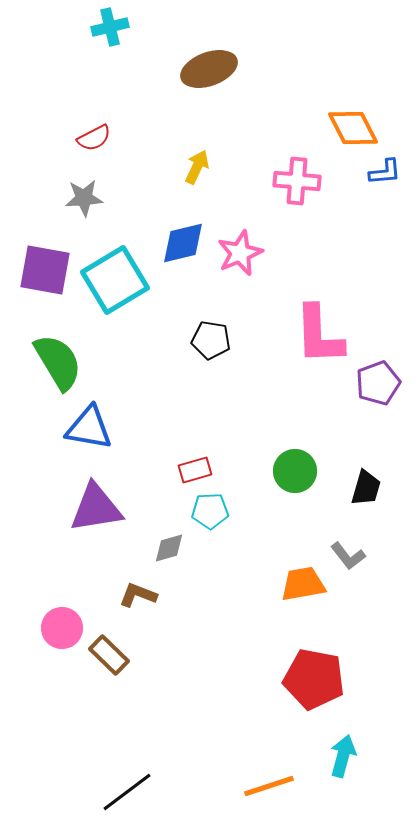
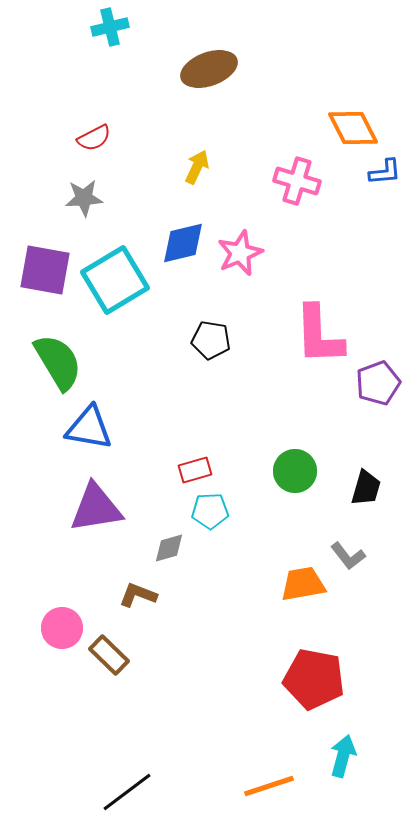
pink cross: rotated 12 degrees clockwise
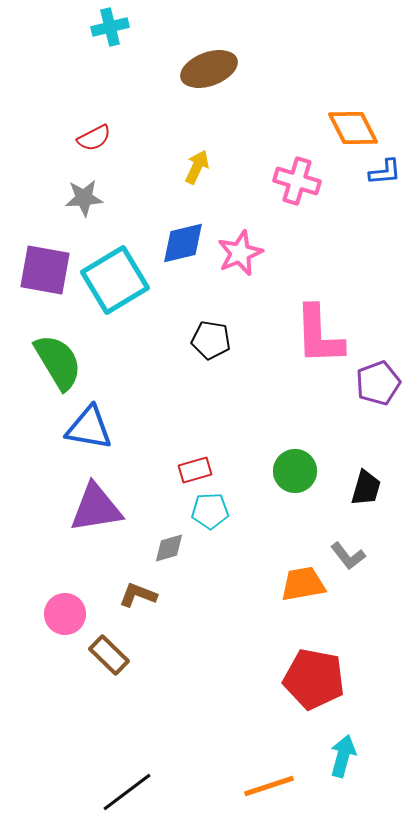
pink circle: moved 3 px right, 14 px up
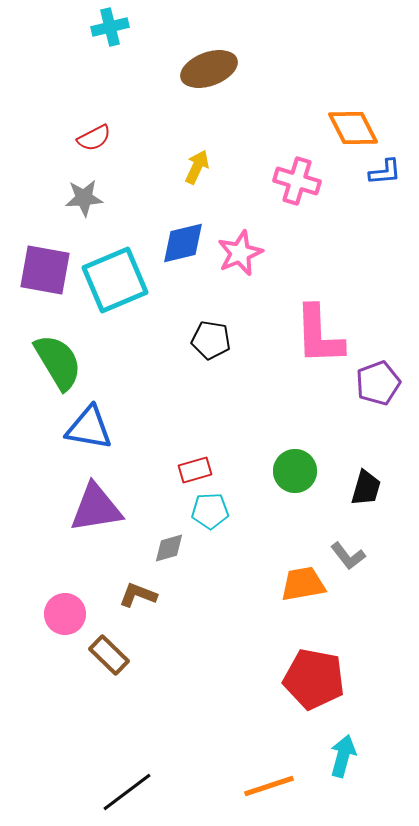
cyan square: rotated 8 degrees clockwise
